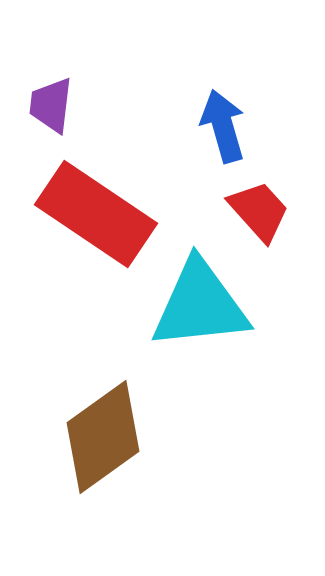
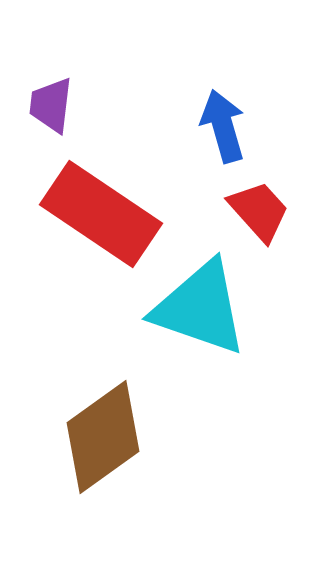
red rectangle: moved 5 px right
cyan triangle: moved 3 px down; rotated 25 degrees clockwise
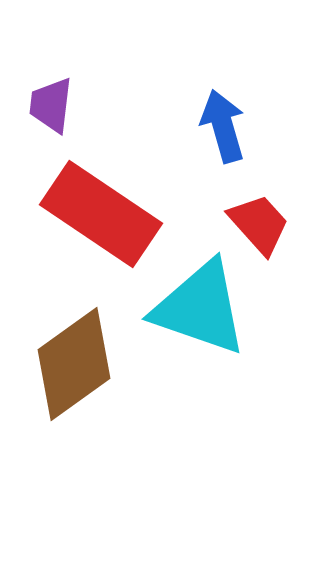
red trapezoid: moved 13 px down
brown diamond: moved 29 px left, 73 px up
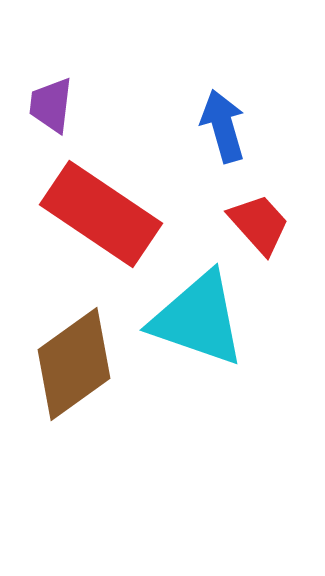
cyan triangle: moved 2 px left, 11 px down
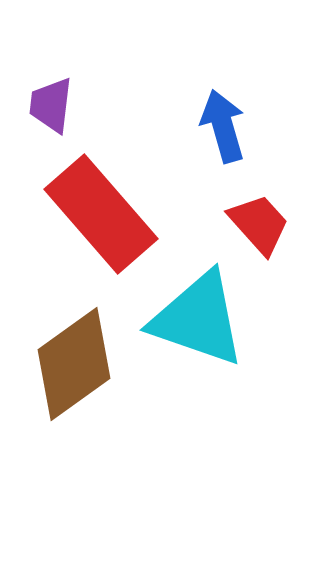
red rectangle: rotated 15 degrees clockwise
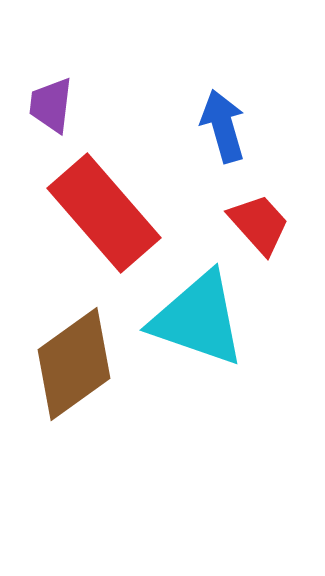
red rectangle: moved 3 px right, 1 px up
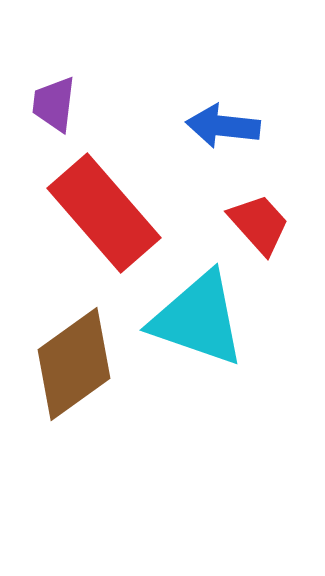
purple trapezoid: moved 3 px right, 1 px up
blue arrow: rotated 68 degrees counterclockwise
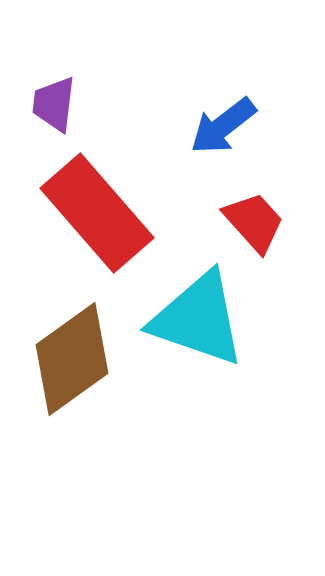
blue arrow: rotated 44 degrees counterclockwise
red rectangle: moved 7 px left
red trapezoid: moved 5 px left, 2 px up
brown diamond: moved 2 px left, 5 px up
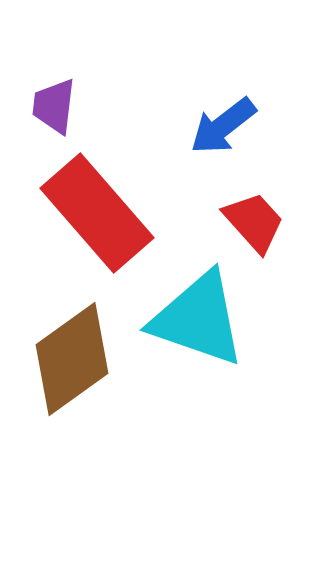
purple trapezoid: moved 2 px down
